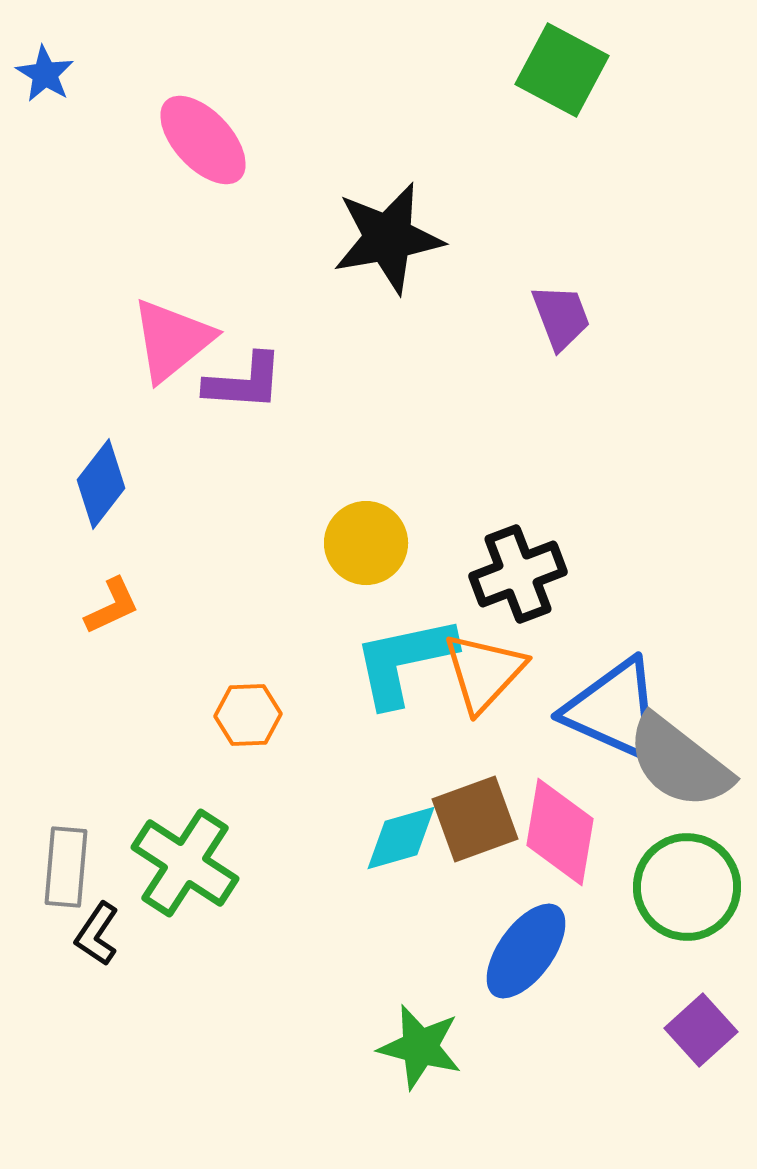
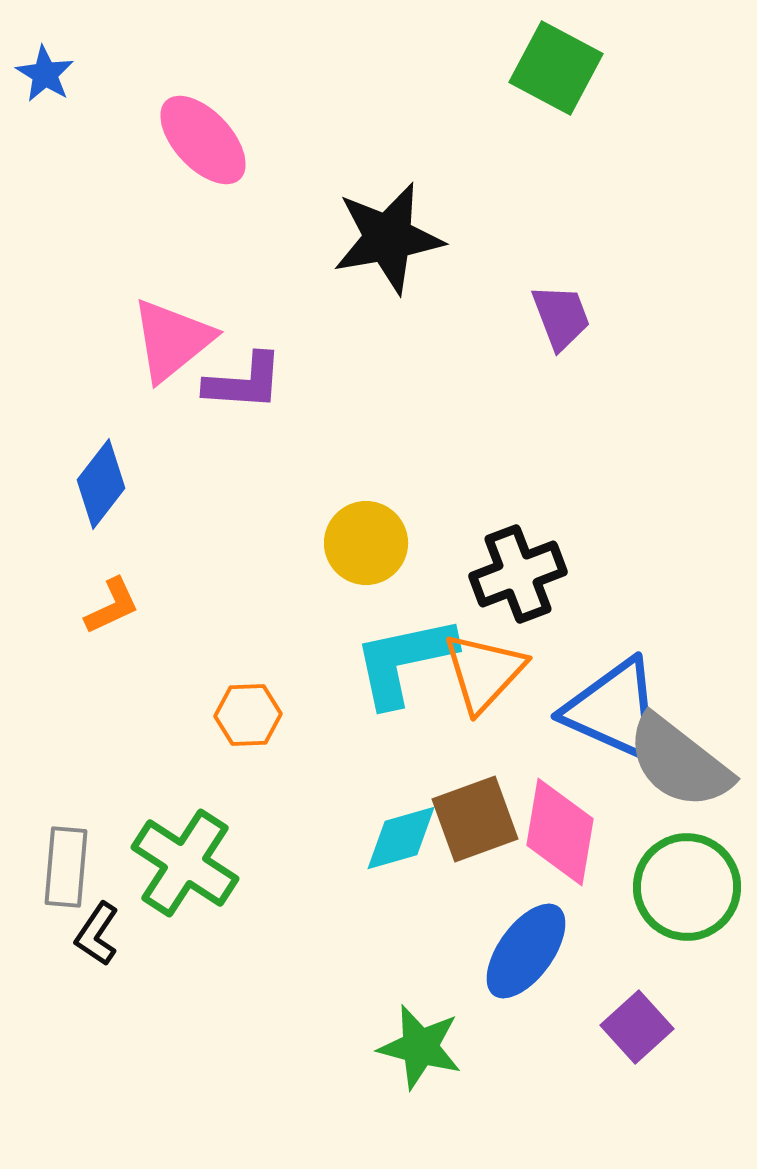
green square: moved 6 px left, 2 px up
purple square: moved 64 px left, 3 px up
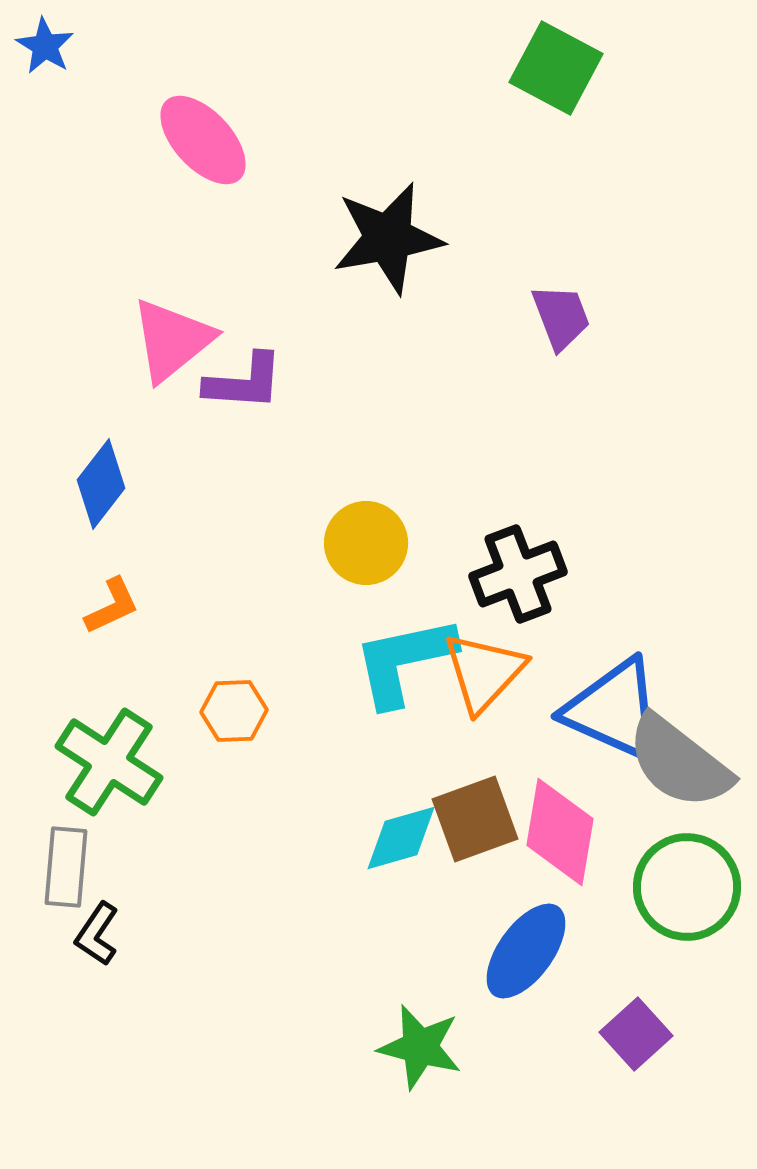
blue star: moved 28 px up
orange hexagon: moved 14 px left, 4 px up
green cross: moved 76 px left, 101 px up
purple square: moved 1 px left, 7 px down
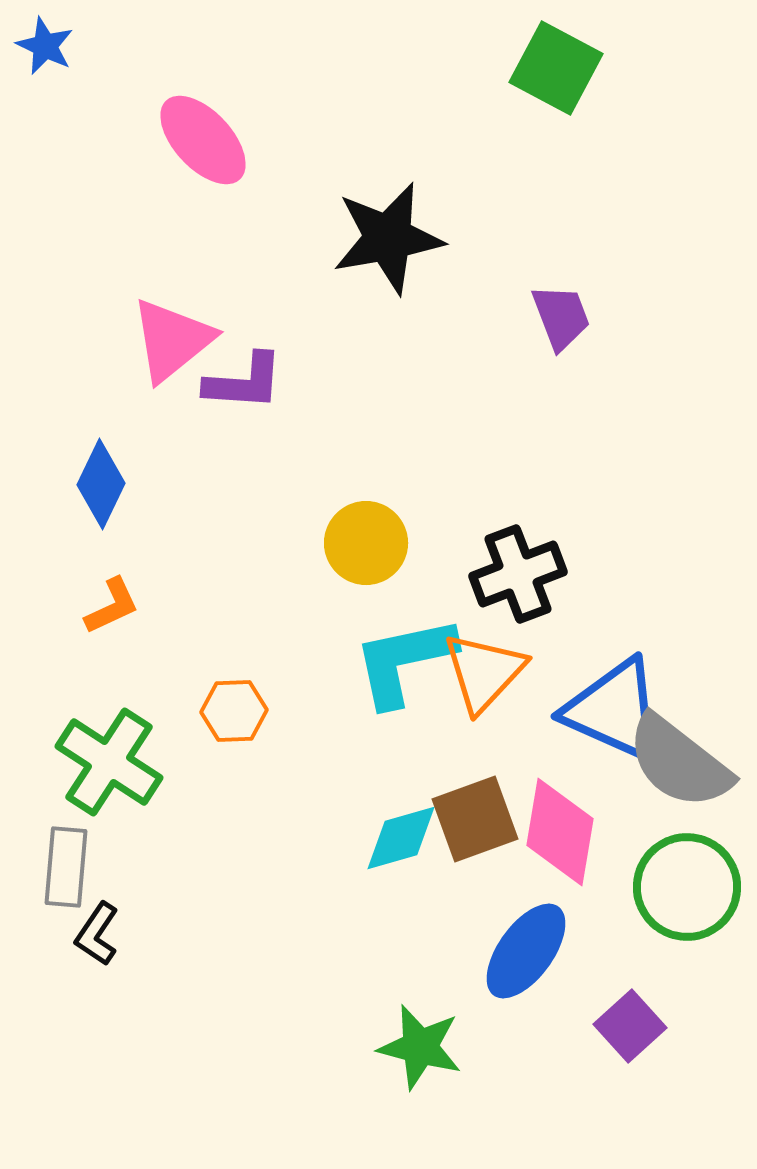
blue star: rotated 6 degrees counterclockwise
blue diamond: rotated 12 degrees counterclockwise
purple square: moved 6 px left, 8 px up
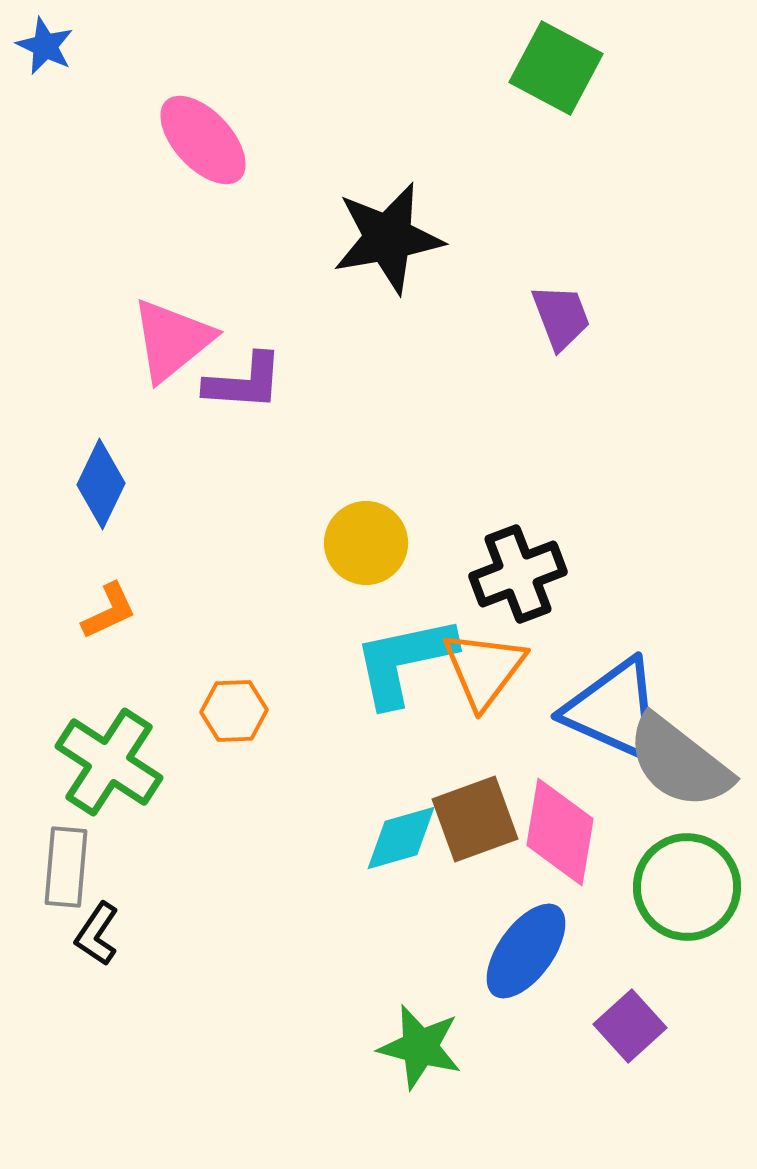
orange L-shape: moved 3 px left, 5 px down
orange triangle: moved 3 px up; rotated 6 degrees counterclockwise
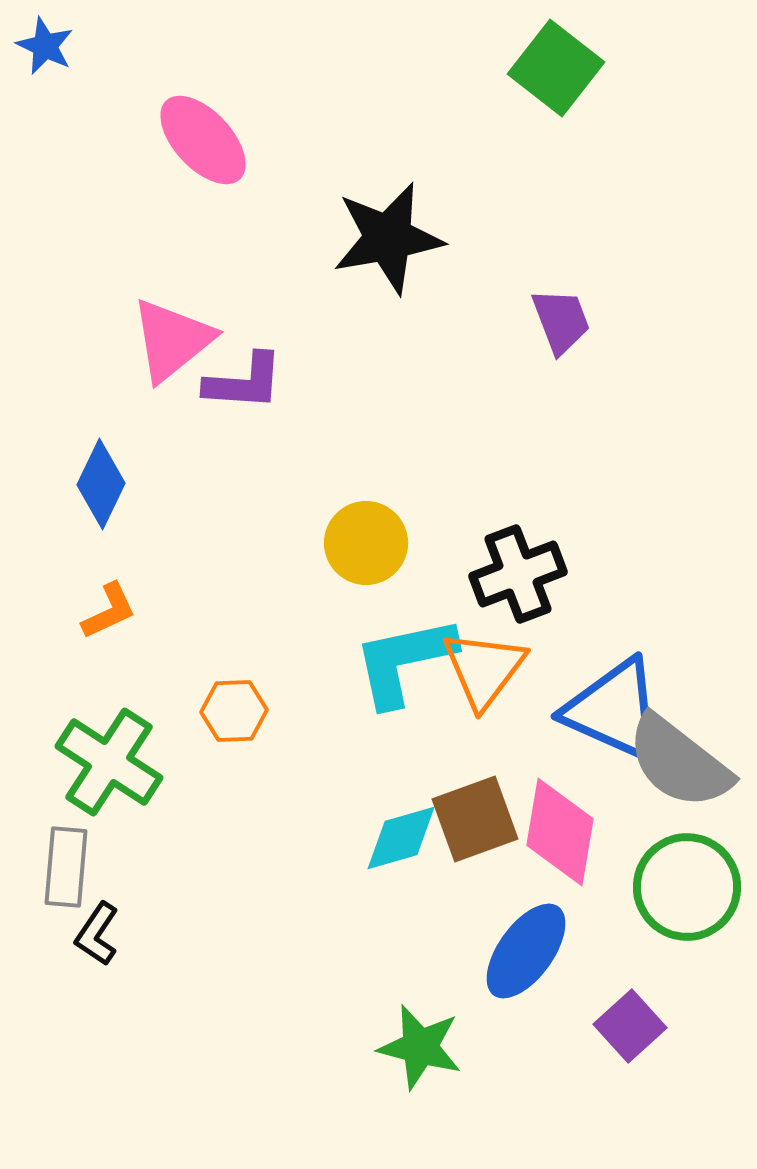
green square: rotated 10 degrees clockwise
purple trapezoid: moved 4 px down
